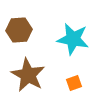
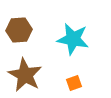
brown star: moved 3 px left
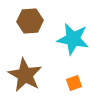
brown hexagon: moved 11 px right, 9 px up
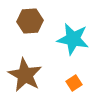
orange square: rotated 14 degrees counterclockwise
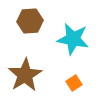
brown star: rotated 12 degrees clockwise
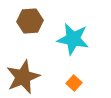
brown star: moved 2 px left, 2 px down; rotated 8 degrees clockwise
orange square: rotated 14 degrees counterclockwise
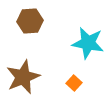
cyan star: moved 15 px right, 4 px down
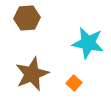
brown hexagon: moved 3 px left, 3 px up
brown star: moved 9 px right, 3 px up
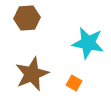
orange square: rotated 14 degrees counterclockwise
